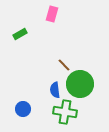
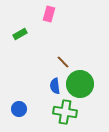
pink rectangle: moved 3 px left
brown line: moved 1 px left, 3 px up
blue semicircle: moved 4 px up
blue circle: moved 4 px left
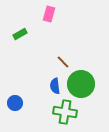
green circle: moved 1 px right
blue circle: moved 4 px left, 6 px up
